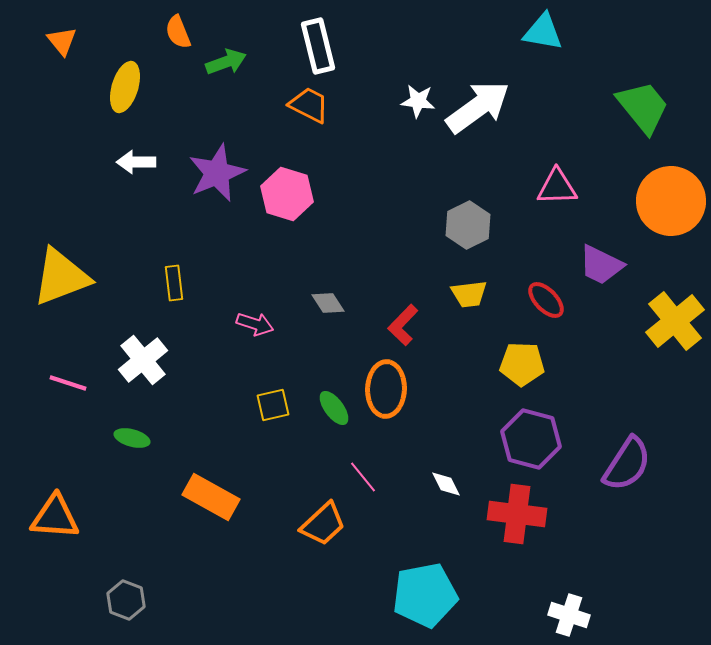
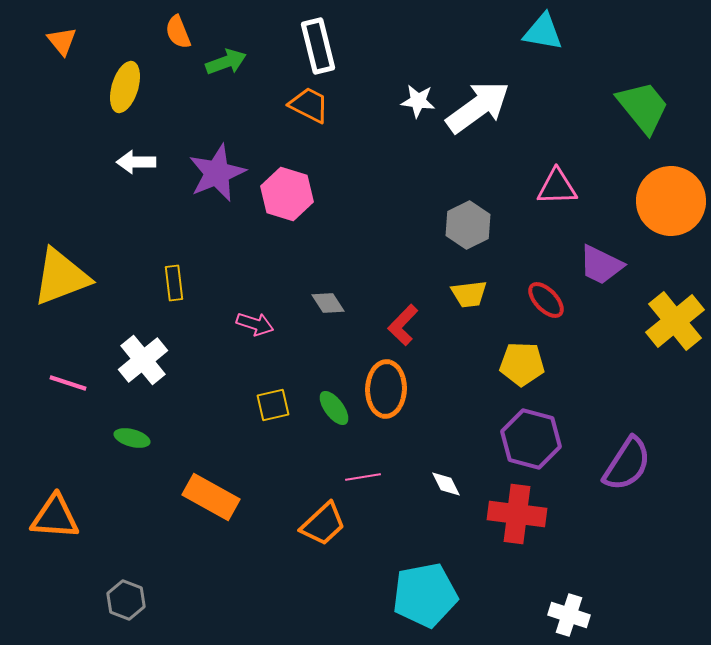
pink line at (363, 477): rotated 60 degrees counterclockwise
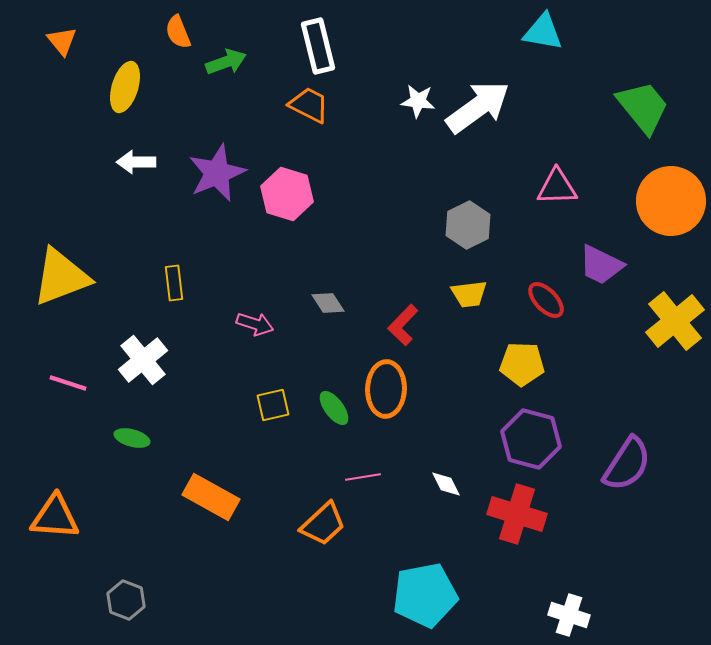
red cross at (517, 514): rotated 10 degrees clockwise
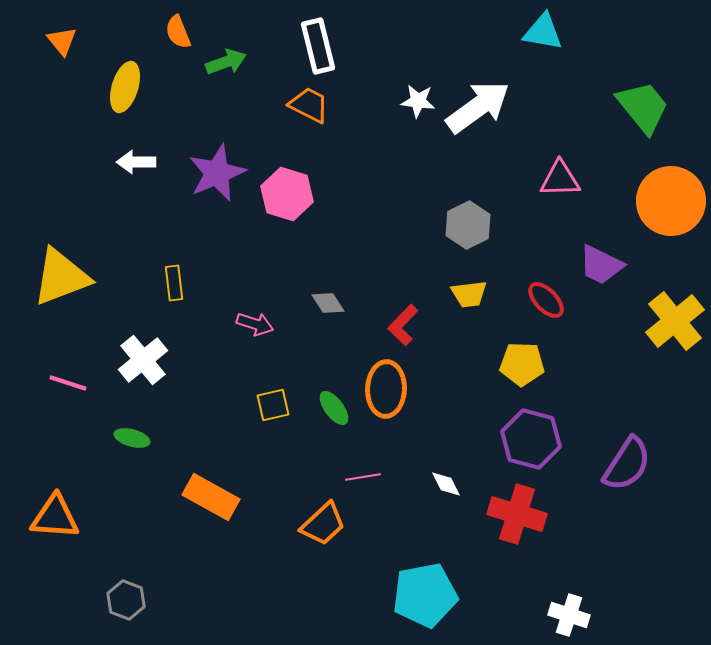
pink triangle at (557, 187): moved 3 px right, 8 px up
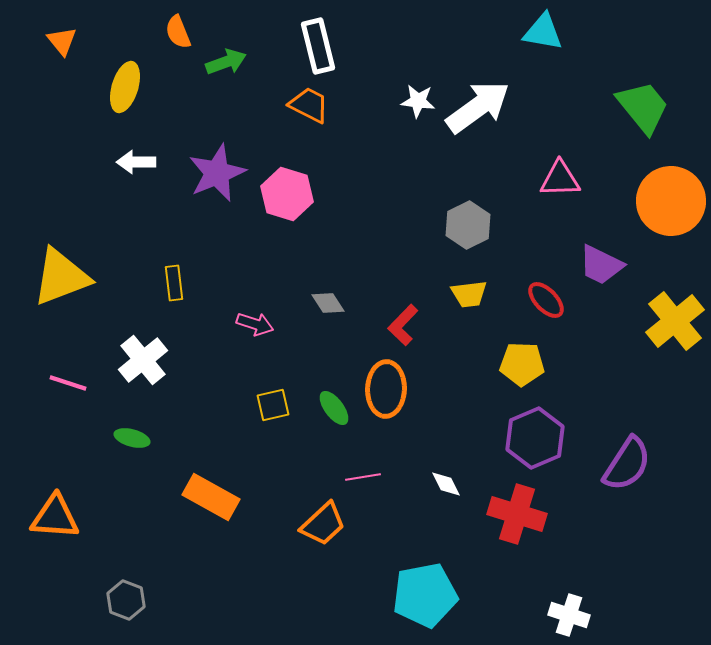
purple hexagon at (531, 439): moved 4 px right, 1 px up; rotated 22 degrees clockwise
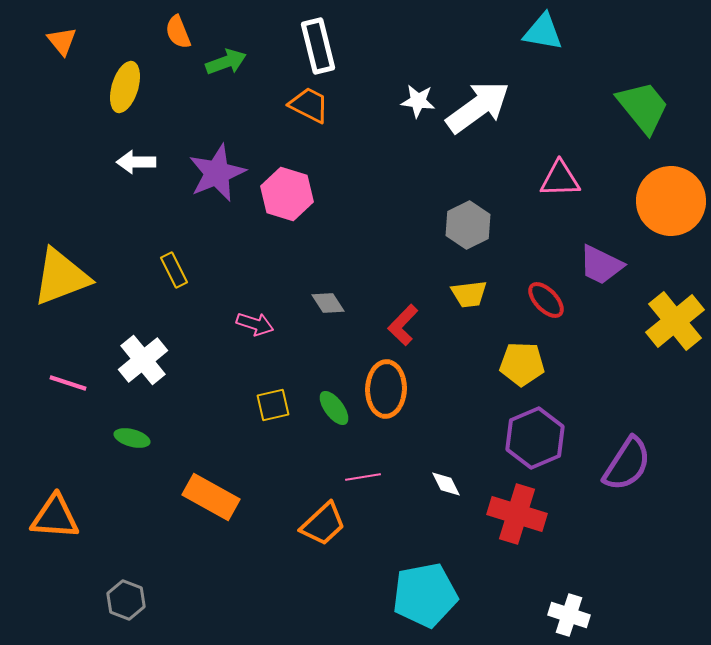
yellow rectangle at (174, 283): moved 13 px up; rotated 20 degrees counterclockwise
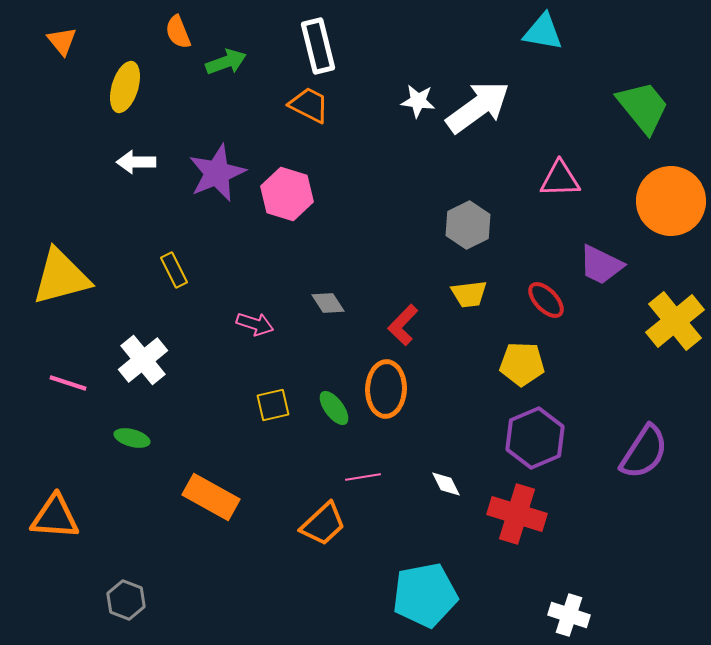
yellow triangle at (61, 277): rotated 6 degrees clockwise
purple semicircle at (627, 464): moved 17 px right, 12 px up
